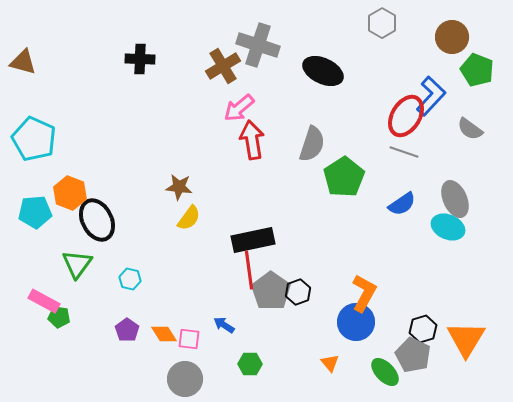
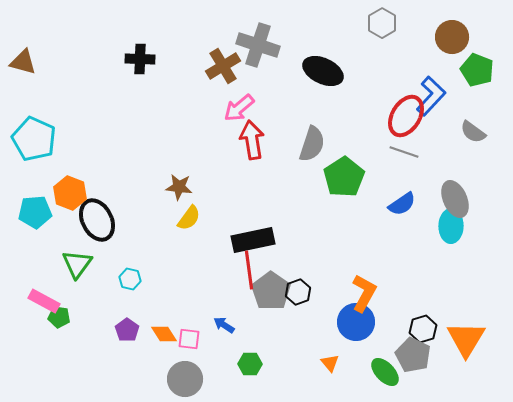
gray semicircle at (470, 129): moved 3 px right, 3 px down
cyan ellipse at (448, 227): moved 3 px right, 1 px up; rotated 68 degrees clockwise
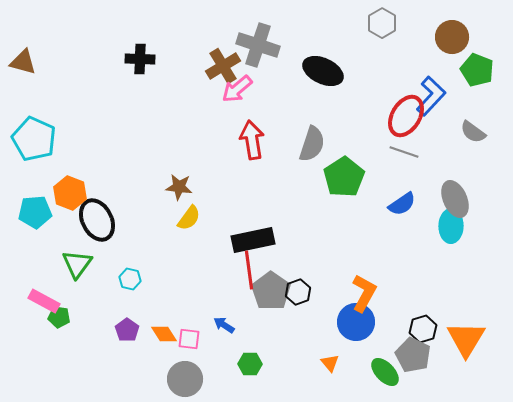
pink arrow at (239, 108): moved 2 px left, 19 px up
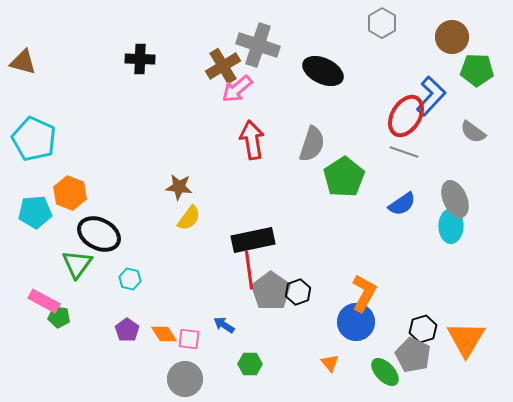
green pentagon at (477, 70): rotated 20 degrees counterclockwise
black ellipse at (97, 220): moved 2 px right, 14 px down; rotated 36 degrees counterclockwise
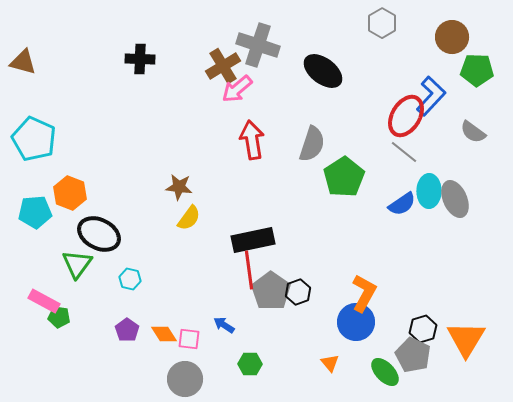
black ellipse at (323, 71): rotated 12 degrees clockwise
gray line at (404, 152): rotated 20 degrees clockwise
cyan ellipse at (451, 226): moved 22 px left, 35 px up
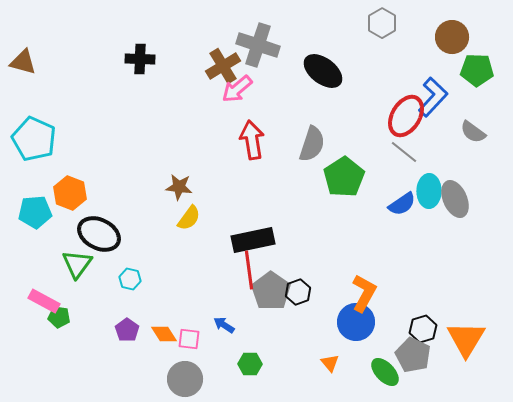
blue L-shape at (431, 96): moved 2 px right, 1 px down
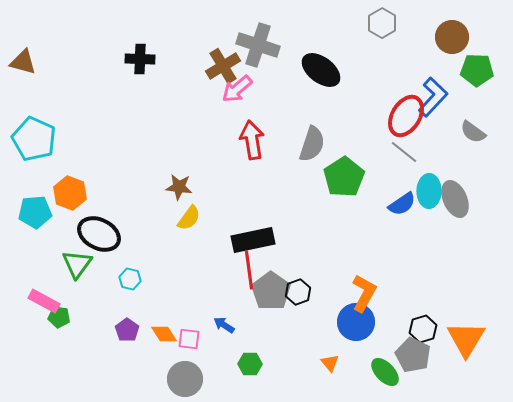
black ellipse at (323, 71): moved 2 px left, 1 px up
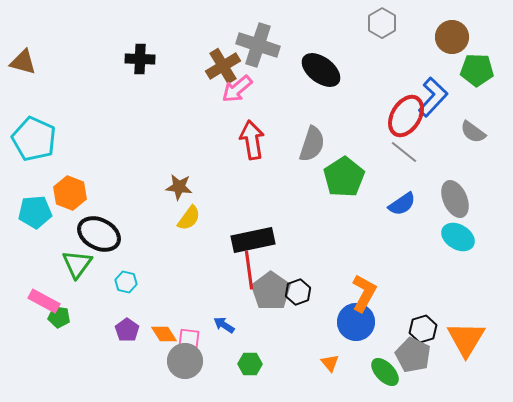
cyan ellipse at (429, 191): moved 29 px right, 46 px down; rotated 60 degrees counterclockwise
cyan hexagon at (130, 279): moved 4 px left, 3 px down
gray circle at (185, 379): moved 18 px up
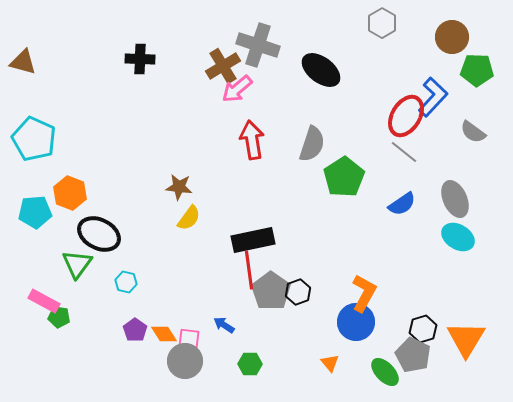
purple pentagon at (127, 330): moved 8 px right
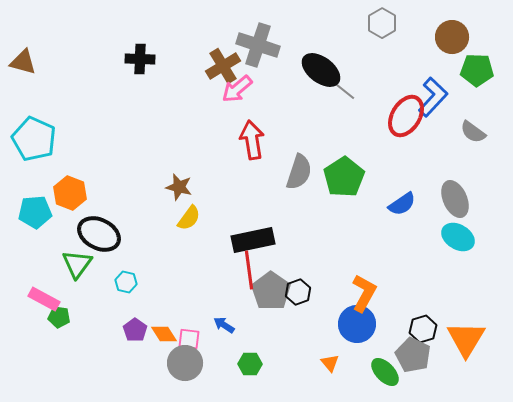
gray semicircle at (312, 144): moved 13 px left, 28 px down
gray line at (404, 152): moved 62 px left, 63 px up
brown star at (179, 187): rotated 8 degrees clockwise
pink rectangle at (44, 301): moved 2 px up
blue circle at (356, 322): moved 1 px right, 2 px down
gray circle at (185, 361): moved 2 px down
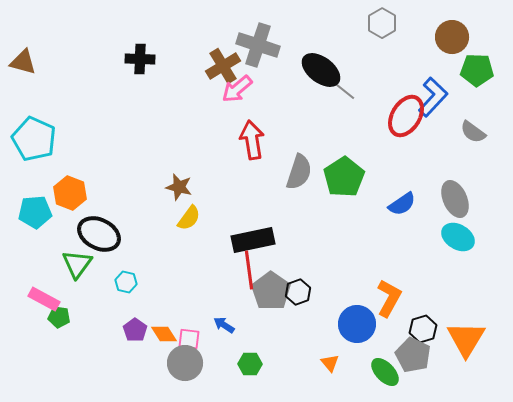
orange L-shape at (364, 293): moved 25 px right, 5 px down
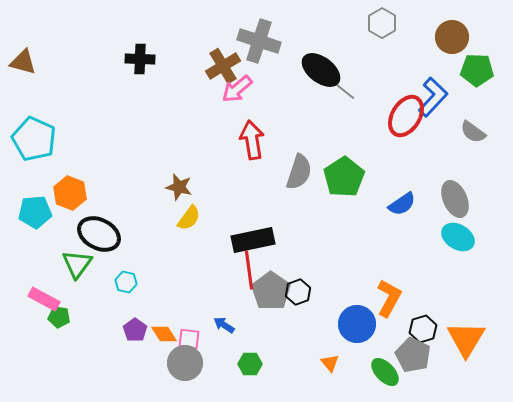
gray cross at (258, 45): moved 1 px right, 4 px up
